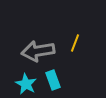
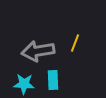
cyan rectangle: rotated 18 degrees clockwise
cyan star: moved 2 px left; rotated 25 degrees counterclockwise
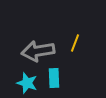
cyan rectangle: moved 1 px right, 2 px up
cyan star: moved 3 px right, 1 px up; rotated 15 degrees clockwise
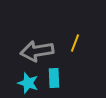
gray arrow: moved 1 px left
cyan star: moved 1 px right
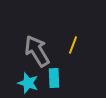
yellow line: moved 2 px left, 2 px down
gray arrow: rotated 68 degrees clockwise
